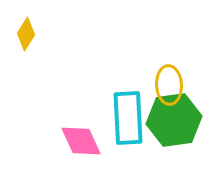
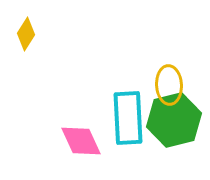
green hexagon: rotated 6 degrees counterclockwise
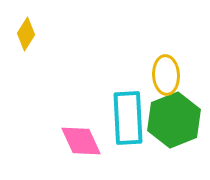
yellow ellipse: moved 3 px left, 10 px up
green hexagon: rotated 8 degrees counterclockwise
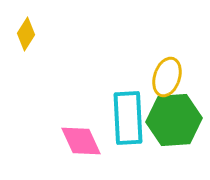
yellow ellipse: moved 1 px right, 2 px down; rotated 21 degrees clockwise
green hexagon: rotated 18 degrees clockwise
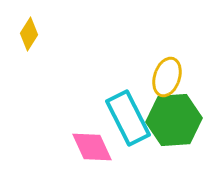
yellow diamond: moved 3 px right
cyan rectangle: rotated 24 degrees counterclockwise
pink diamond: moved 11 px right, 6 px down
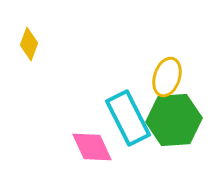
yellow diamond: moved 10 px down; rotated 12 degrees counterclockwise
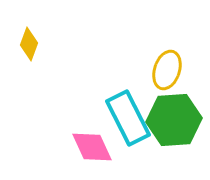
yellow ellipse: moved 7 px up
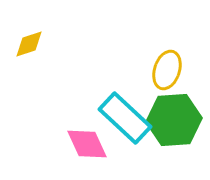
yellow diamond: rotated 52 degrees clockwise
cyan rectangle: moved 3 px left; rotated 20 degrees counterclockwise
pink diamond: moved 5 px left, 3 px up
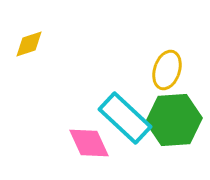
pink diamond: moved 2 px right, 1 px up
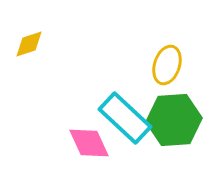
yellow ellipse: moved 5 px up
